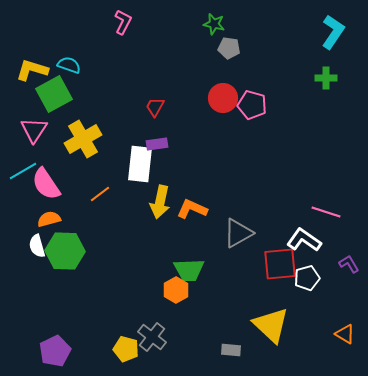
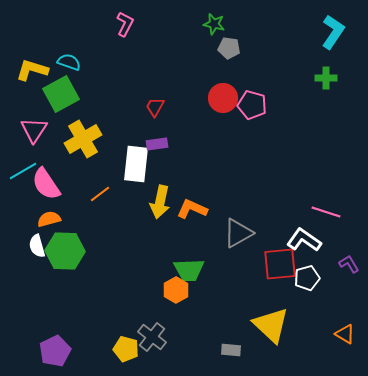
pink L-shape: moved 2 px right, 2 px down
cyan semicircle: moved 3 px up
green square: moved 7 px right
white rectangle: moved 4 px left
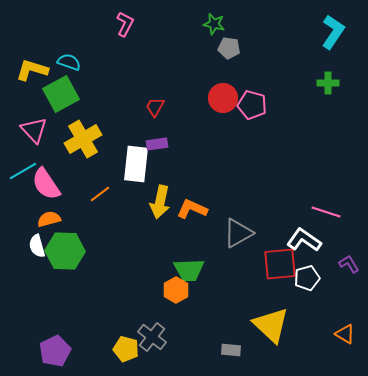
green cross: moved 2 px right, 5 px down
pink triangle: rotated 16 degrees counterclockwise
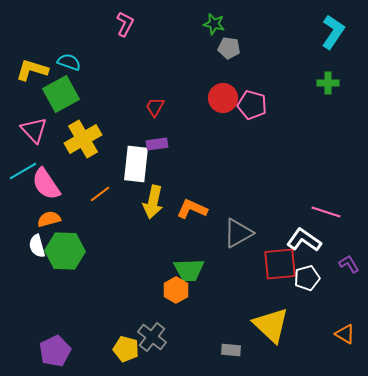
yellow arrow: moved 7 px left
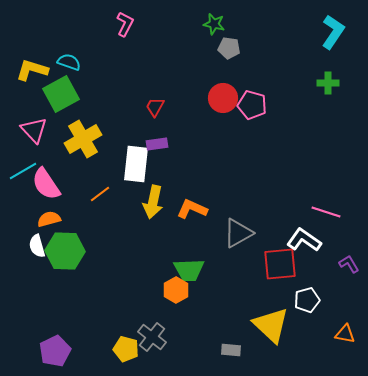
white pentagon: moved 22 px down
orange triangle: rotated 20 degrees counterclockwise
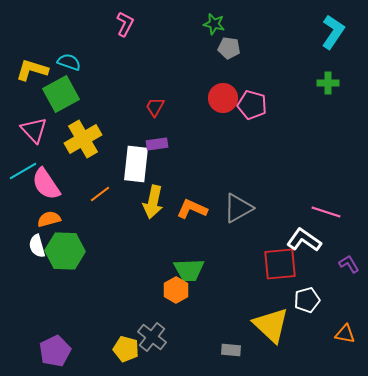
gray triangle: moved 25 px up
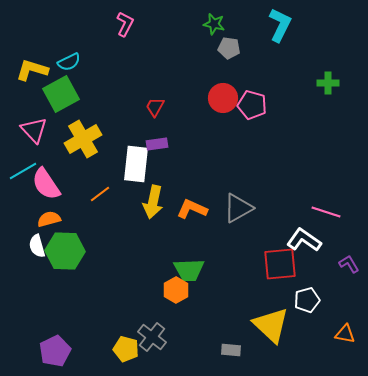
cyan L-shape: moved 53 px left, 7 px up; rotated 8 degrees counterclockwise
cyan semicircle: rotated 135 degrees clockwise
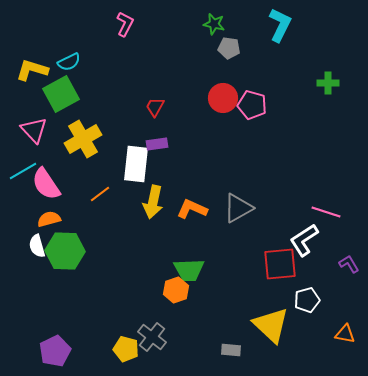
white L-shape: rotated 68 degrees counterclockwise
orange hexagon: rotated 10 degrees clockwise
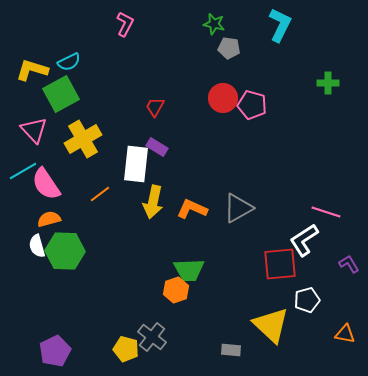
purple rectangle: moved 3 px down; rotated 40 degrees clockwise
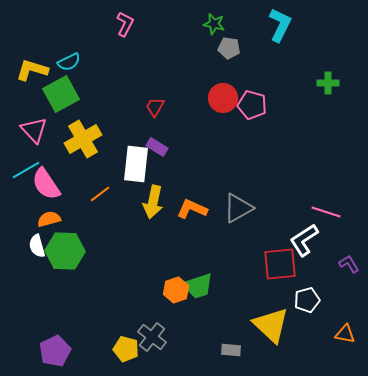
cyan line: moved 3 px right, 1 px up
green trapezoid: moved 9 px right, 16 px down; rotated 16 degrees counterclockwise
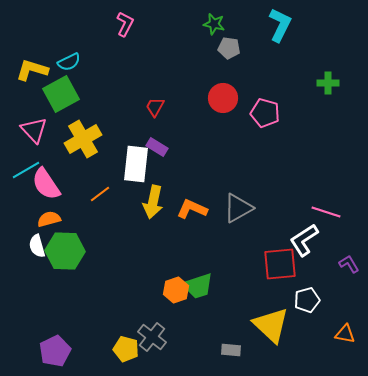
pink pentagon: moved 13 px right, 8 px down
